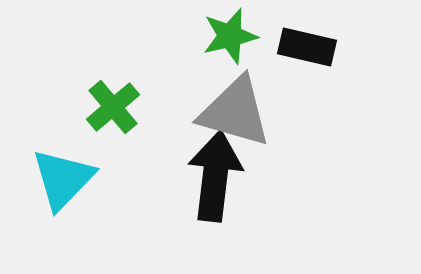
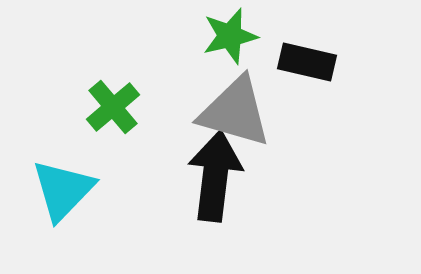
black rectangle: moved 15 px down
cyan triangle: moved 11 px down
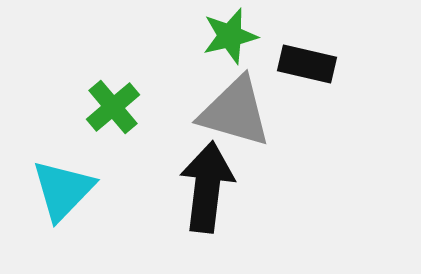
black rectangle: moved 2 px down
black arrow: moved 8 px left, 11 px down
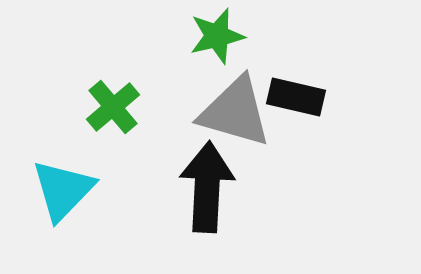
green star: moved 13 px left
black rectangle: moved 11 px left, 33 px down
black arrow: rotated 4 degrees counterclockwise
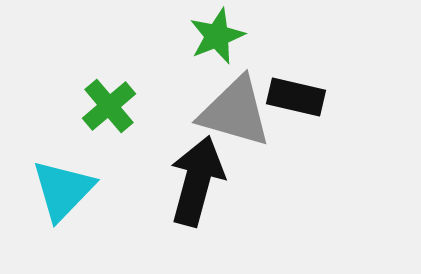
green star: rotated 8 degrees counterclockwise
green cross: moved 4 px left, 1 px up
black arrow: moved 10 px left, 6 px up; rotated 12 degrees clockwise
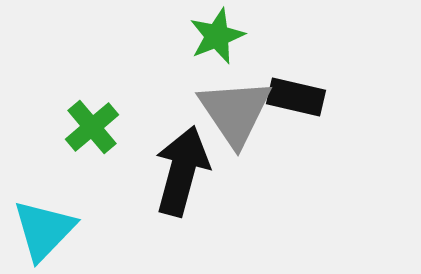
green cross: moved 17 px left, 21 px down
gray triangle: rotated 40 degrees clockwise
black arrow: moved 15 px left, 10 px up
cyan triangle: moved 19 px left, 40 px down
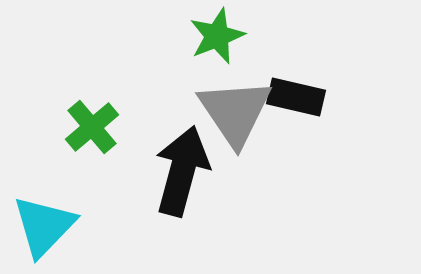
cyan triangle: moved 4 px up
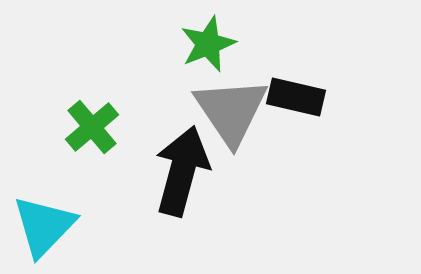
green star: moved 9 px left, 8 px down
gray triangle: moved 4 px left, 1 px up
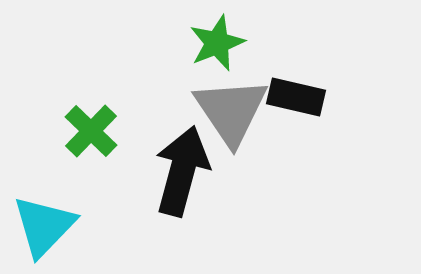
green star: moved 9 px right, 1 px up
green cross: moved 1 px left, 4 px down; rotated 6 degrees counterclockwise
